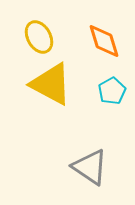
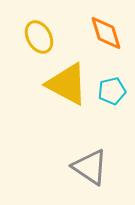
orange diamond: moved 2 px right, 8 px up
yellow triangle: moved 16 px right
cyan pentagon: rotated 16 degrees clockwise
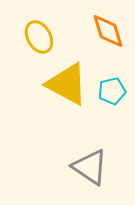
orange diamond: moved 2 px right, 2 px up
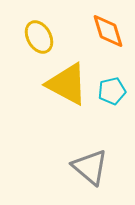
gray triangle: rotated 6 degrees clockwise
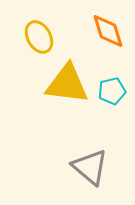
yellow triangle: rotated 21 degrees counterclockwise
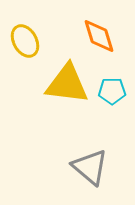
orange diamond: moved 9 px left, 5 px down
yellow ellipse: moved 14 px left, 4 px down
cyan pentagon: rotated 12 degrees clockwise
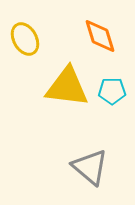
orange diamond: moved 1 px right
yellow ellipse: moved 2 px up
yellow triangle: moved 3 px down
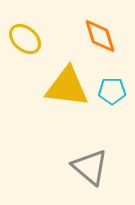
yellow ellipse: rotated 20 degrees counterclockwise
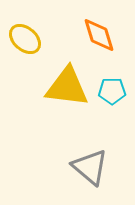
orange diamond: moved 1 px left, 1 px up
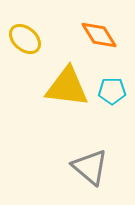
orange diamond: rotated 15 degrees counterclockwise
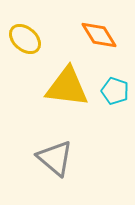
cyan pentagon: moved 3 px right; rotated 20 degrees clockwise
gray triangle: moved 35 px left, 9 px up
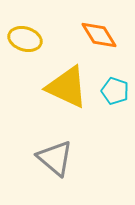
yellow ellipse: rotated 24 degrees counterclockwise
yellow triangle: rotated 18 degrees clockwise
